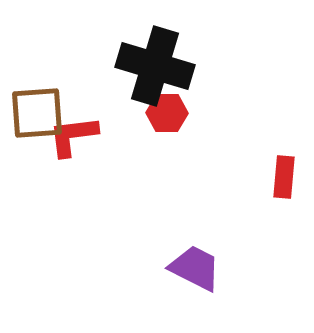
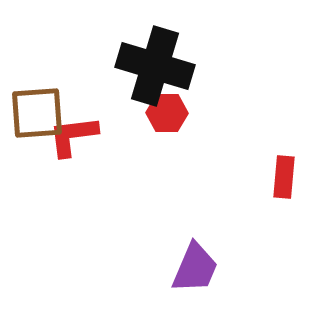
purple trapezoid: rotated 86 degrees clockwise
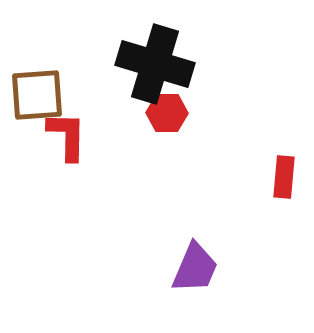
black cross: moved 2 px up
brown square: moved 18 px up
red L-shape: moved 6 px left; rotated 98 degrees clockwise
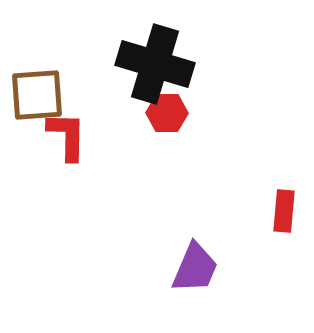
red rectangle: moved 34 px down
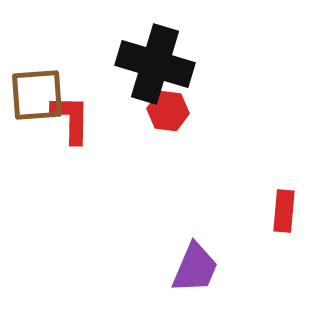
red hexagon: moved 1 px right, 2 px up; rotated 6 degrees clockwise
red L-shape: moved 4 px right, 17 px up
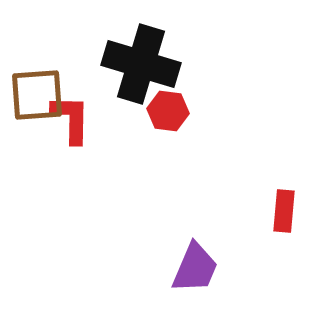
black cross: moved 14 px left
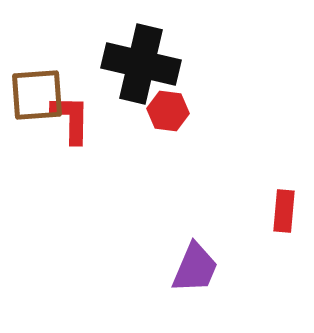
black cross: rotated 4 degrees counterclockwise
